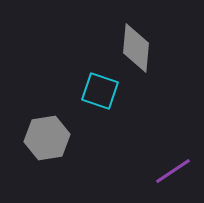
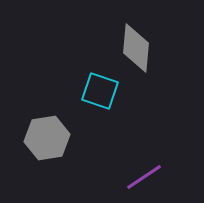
purple line: moved 29 px left, 6 px down
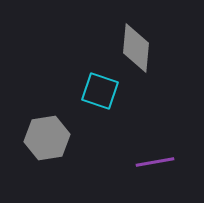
purple line: moved 11 px right, 15 px up; rotated 24 degrees clockwise
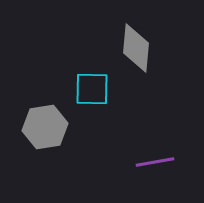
cyan square: moved 8 px left, 2 px up; rotated 18 degrees counterclockwise
gray hexagon: moved 2 px left, 11 px up
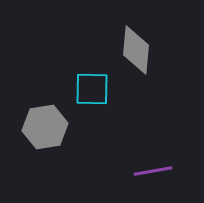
gray diamond: moved 2 px down
purple line: moved 2 px left, 9 px down
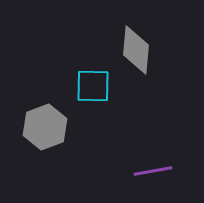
cyan square: moved 1 px right, 3 px up
gray hexagon: rotated 12 degrees counterclockwise
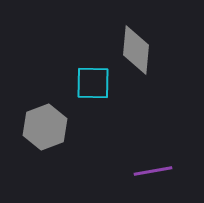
cyan square: moved 3 px up
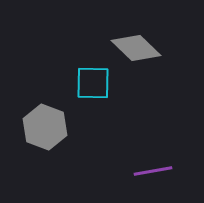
gray diamond: moved 2 px up; rotated 51 degrees counterclockwise
gray hexagon: rotated 18 degrees counterclockwise
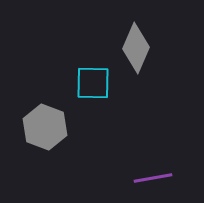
gray diamond: rotated 69 degrees clockwise
purple line: moved 7 px down
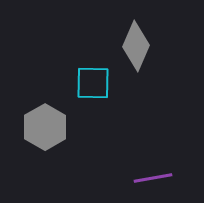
gray diamond: moved 2 px up
gray hexagon: rotated 9 degrees clockwise
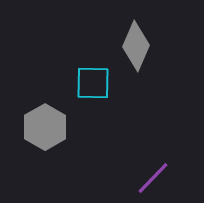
purple line: rotated 36 degrees counterclockwise
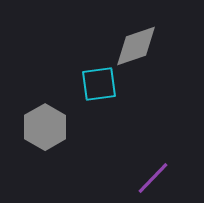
gray diamond: rotated 48 degrees clockwise
cyan square: moved 6 px right, 1 px down; rotated 9 degrees counterclockwise
